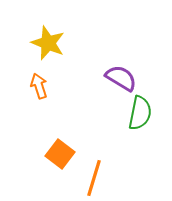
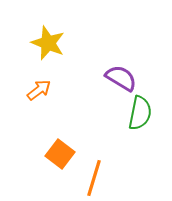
orange arrow: moved 4 px down; rotated 70 degrees clockwise
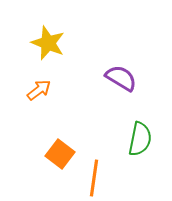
green semicircle: moved 26 px down
orange line: rotated 9 degrees counterclockwise
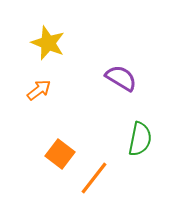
orange line: rotated 30 degrees clockwise
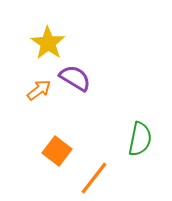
yellow star: rotated 12 degrees clockwise
purple semicircle: moved 46 px left
orange square: moved 3 px left, 3 px up
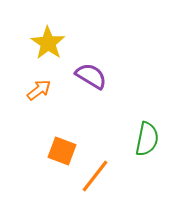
purple semicircle: moved 16 px right, 2 px up
green semicircle: moved 7 px right
orange square: moved 5 px right; rotated 16 degrees counterclockwise
orange line: moved 1 px right, 2 px up
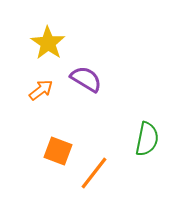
purple semicircle: moved 5 px left, 3 px down
orange arrow: moved 2 px right
orange square: moved 4 px left
orange line: moved 1 px left, 3 px up
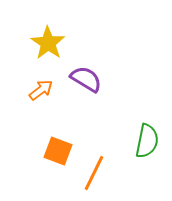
green semicircle: moved 2 px down
orange line: rotated 12 degrees counterclockwise
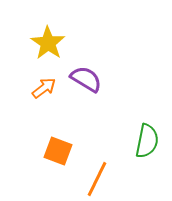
orange arrow: moved 3 px right, 2 px up
orange line: moved 3 px right, 6 px down
